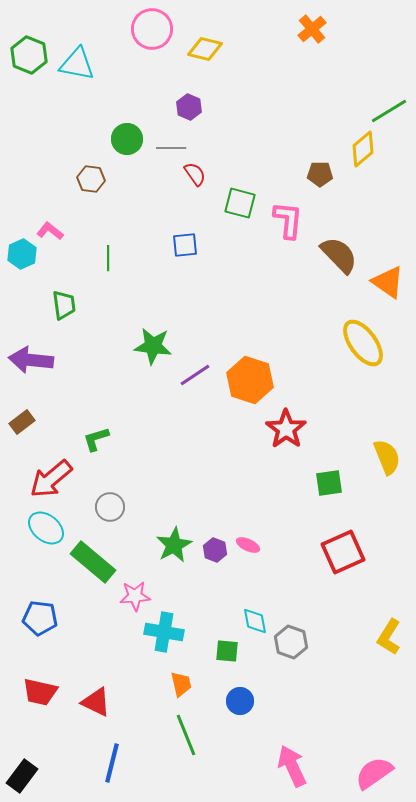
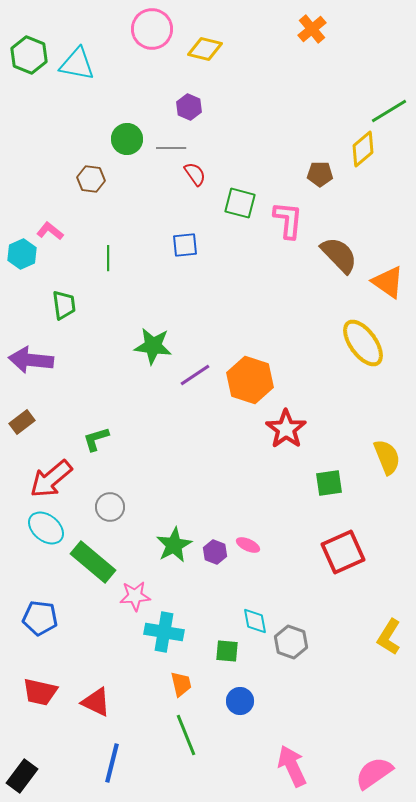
purple hexagon at (215, 550): moved 2 px down
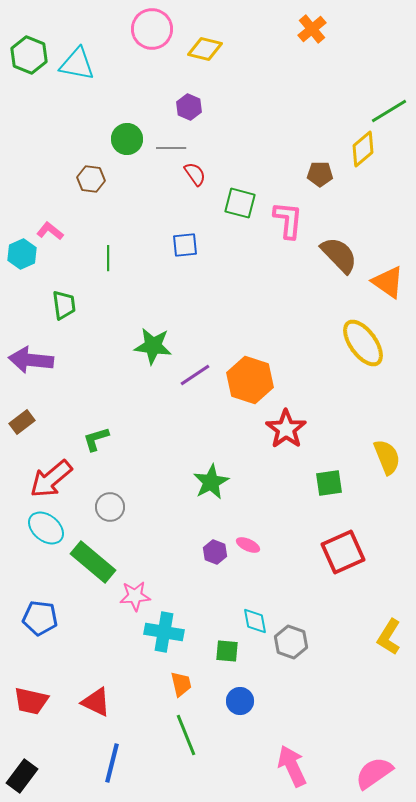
green star at (174, 545): moved 37 px right, 63 px up
red trapezoid at (40, 692): moved 9 px left, 9 px down
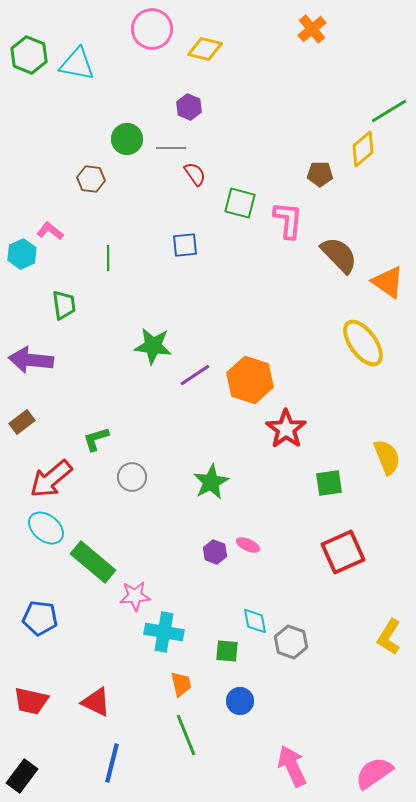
gray circle at (110, 507): moved 22 px right, 30 px up
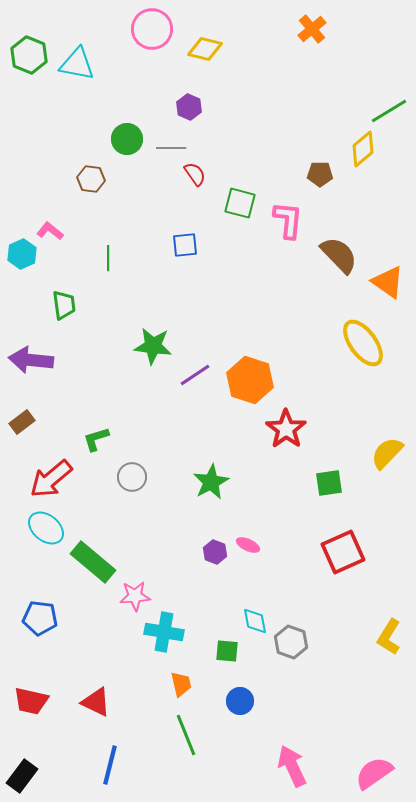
yellow semicircle at (387, 457): moved 4 px up; rotated 114 degrees counterclockwise
blue line at (112, 763): moved 2 px left, 2 px down
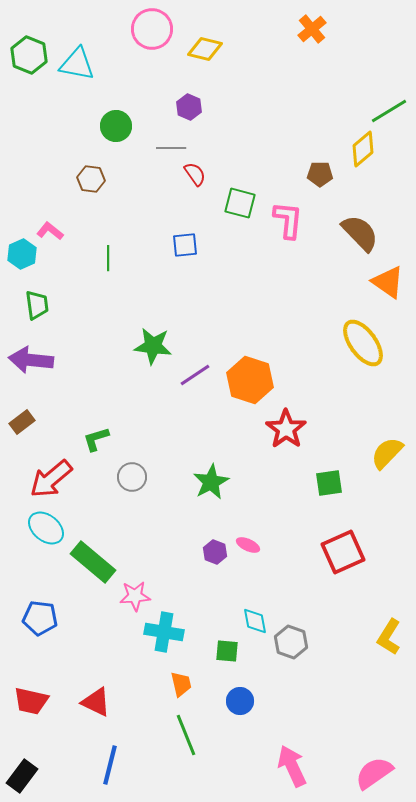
green circle at (127, 139): moved 11 px left, 13 px up
brown semicircle at (339, 255): moved 21 px right, 22 px up
green trapezoid at (64, 305): moved 27 px left
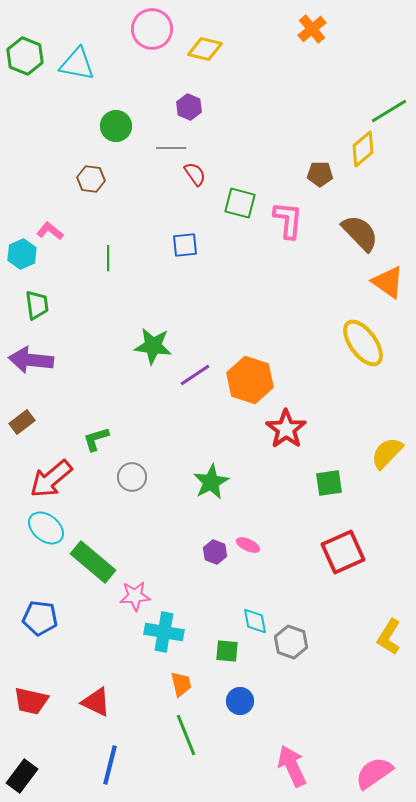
green hexagon at (29, 55): moved 4 px left, 1 px down
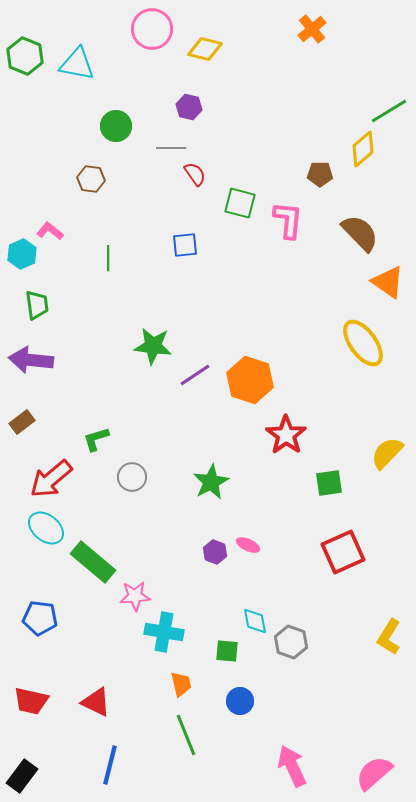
purple hexagon at (189, 107): rotated 10 degrees counterclockwise
red star at (286, 429): moved 6 px down
pink semicircle at (374, 773): rotated 6 degrees counterclockwise
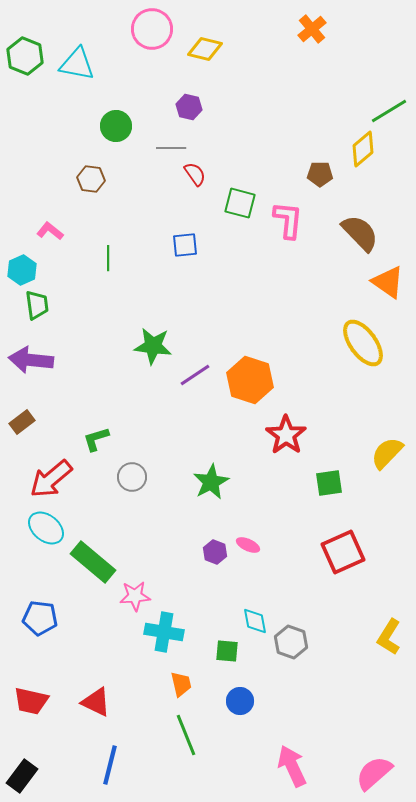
cyan hexagon at (22, 254): moved 16 px down
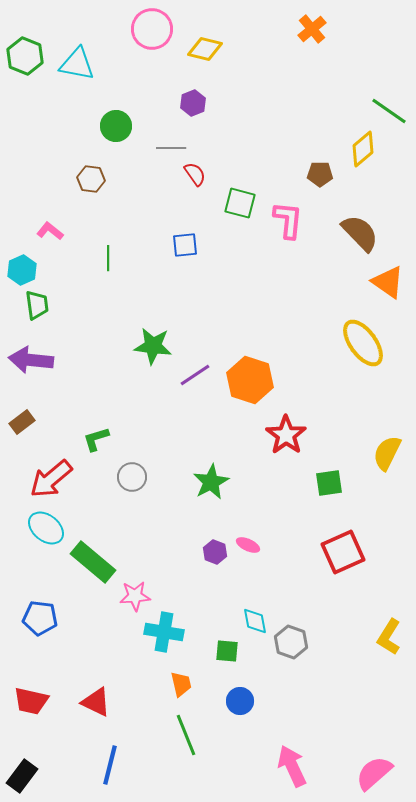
purple hexagon at (189, 107): moved 4 px right, 4 px up; rotated 25 degrees clockwise
green line at (389, 111): rotated 66 degrees clockwise
yellow semicircle at (387, 453): rotated 18 degrees counterclockwise
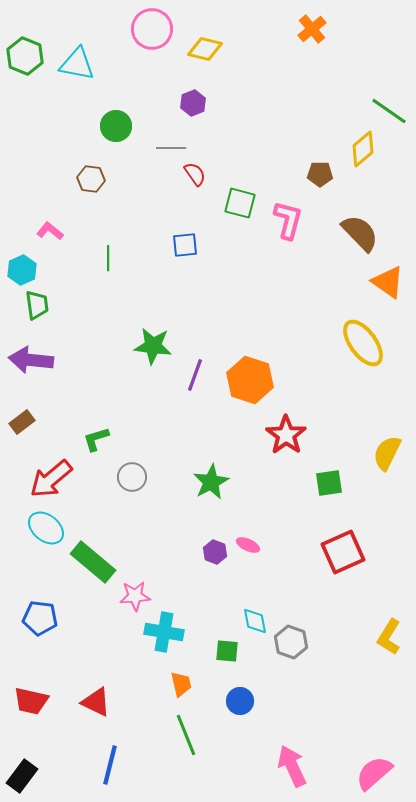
pink L-shape at (288, 220): rotated 9 degrees clockwise
purple line at (195, 375): rotated 36 degrees counterclockwise
